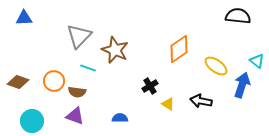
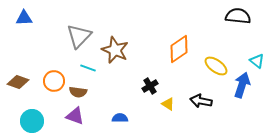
brown semicircle: moved 1 px right
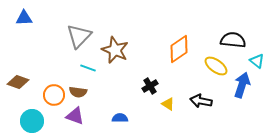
black semicircle: moved 5 px left, 24 px down
orange circle: moved 14 px down
